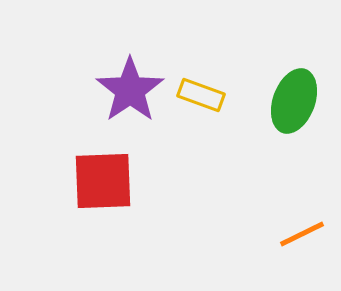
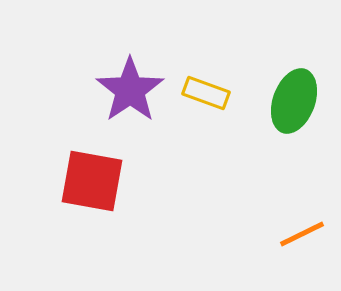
yellow rectangle: moved 5 px right, 2 px up
red square: moved 11 px left; rotated 12 degrees clockwise
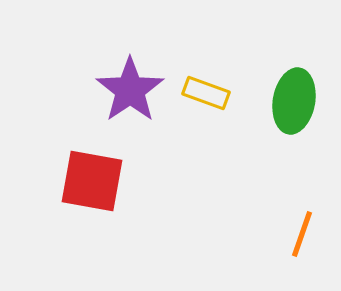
green ellipse: rotated 10 degrees counterclockwise
orange line: rotated 45 degrees counterclockwise
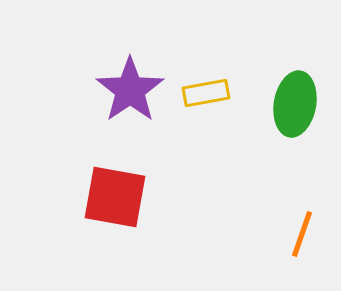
yellow rectangle: rotated 30 degrees counterclockwise
green ellipse: moved 1 px right, 3 px down
red square: moved 23 px right, 16 px down
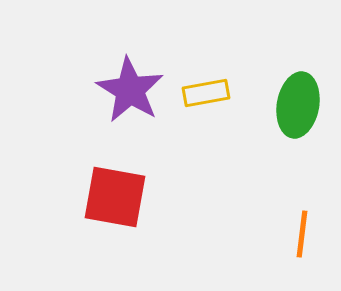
purple star: rotated 6 degrees counterclockwise
green ellipse: moved 3 px right, 1 px down
orange line: rotated 12 degrees counterclockwise
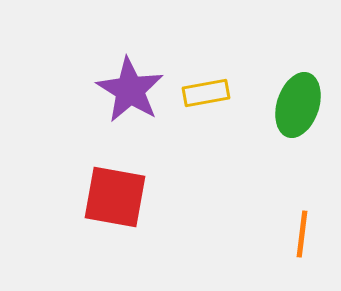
green ellipse: rotated 8 degrees clockwise
